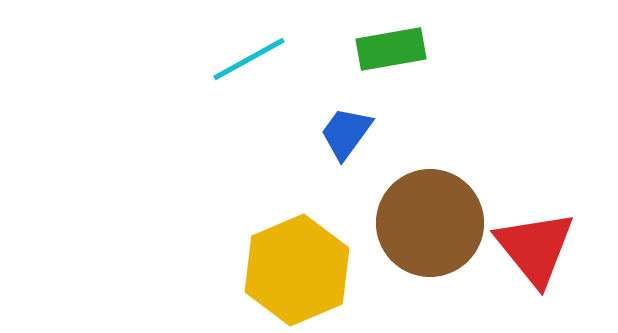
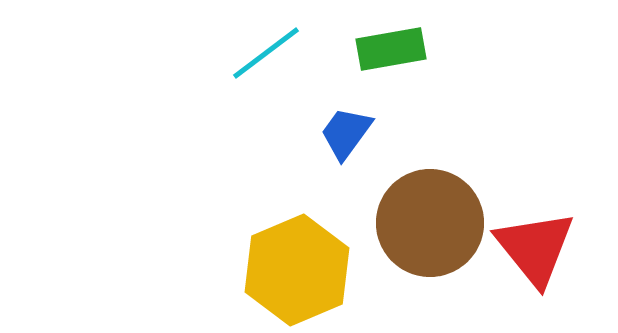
cyan line: moved 17 px right, 6 px up; rotated 8 degrees counterclockwise
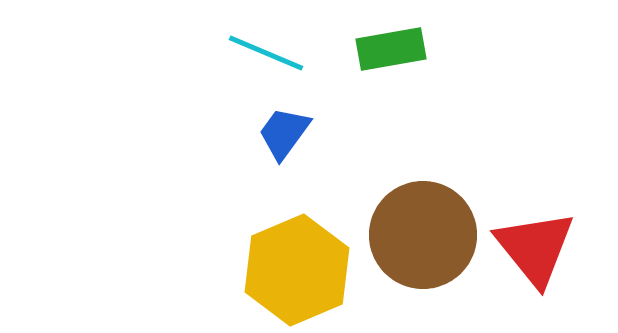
cyan line: rotated 60 degrees clockwise
blue trapezoid: moved 62 px left
brown circle: moved 7 px left, 12 px down
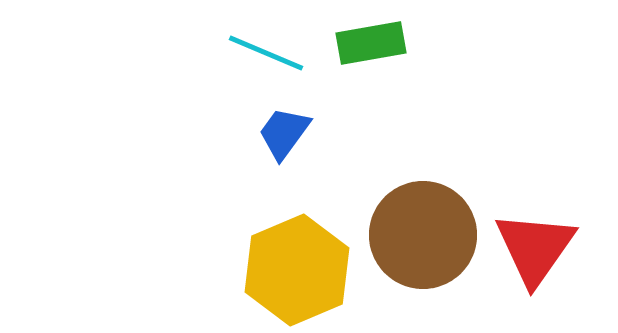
green rectangle: moved 20 px left, 6 px up
red triangle: rotated 14 degrees clockwise
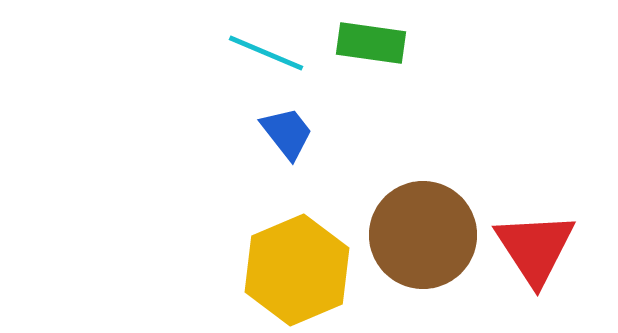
green rectangle: rotated 18 degrees clockwise
blue trapezoid: moved 3 px right; rotated 106 degrees clockwise
red triangle: rotated 8 degrees counterclockwise
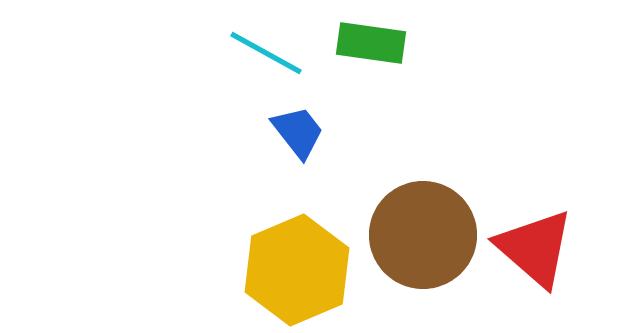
cyan line: rotated 6 degrees clockwise
blue trapezoid: moved 11 px right, 1 px up
red triangle: rotated 16 degrees counterclockwise
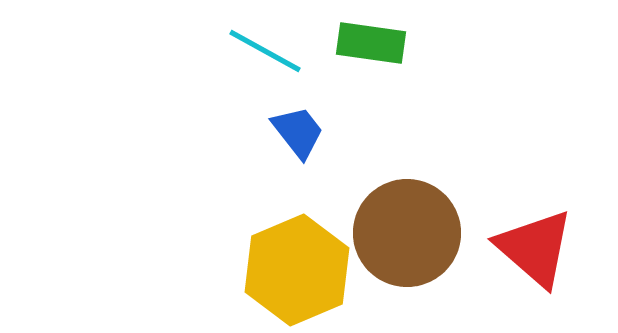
cyan line: moved 1 px left, 2 px up
brown circle: moved 16 px left, 2 px up
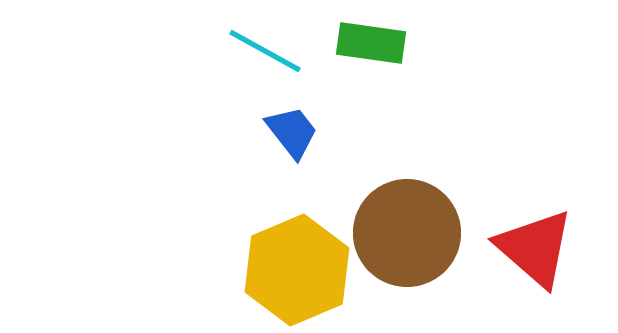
blue trapezoid: moved 6 px left
